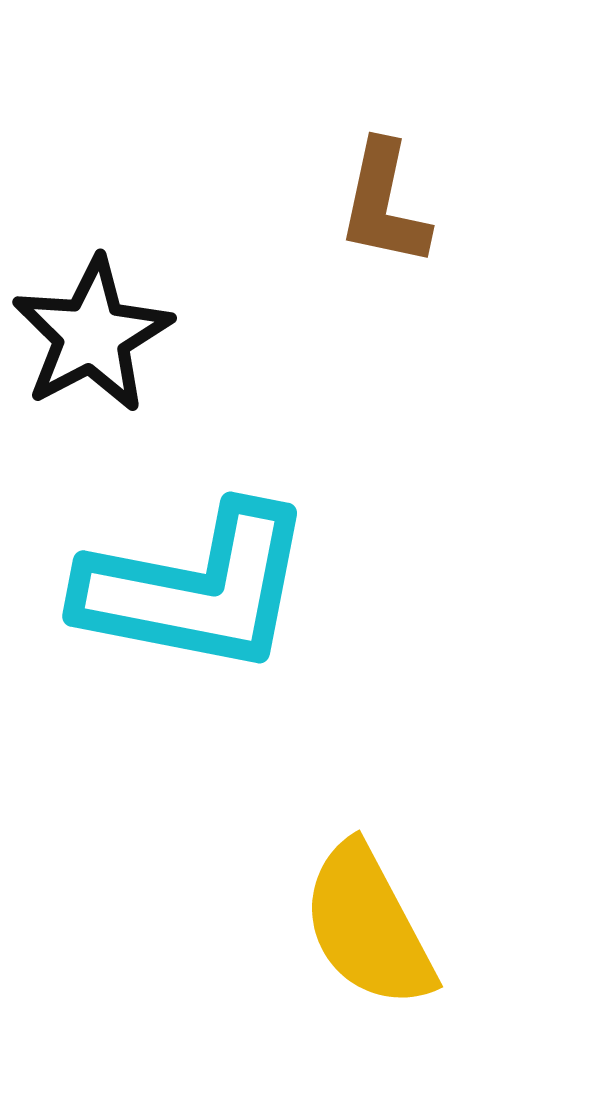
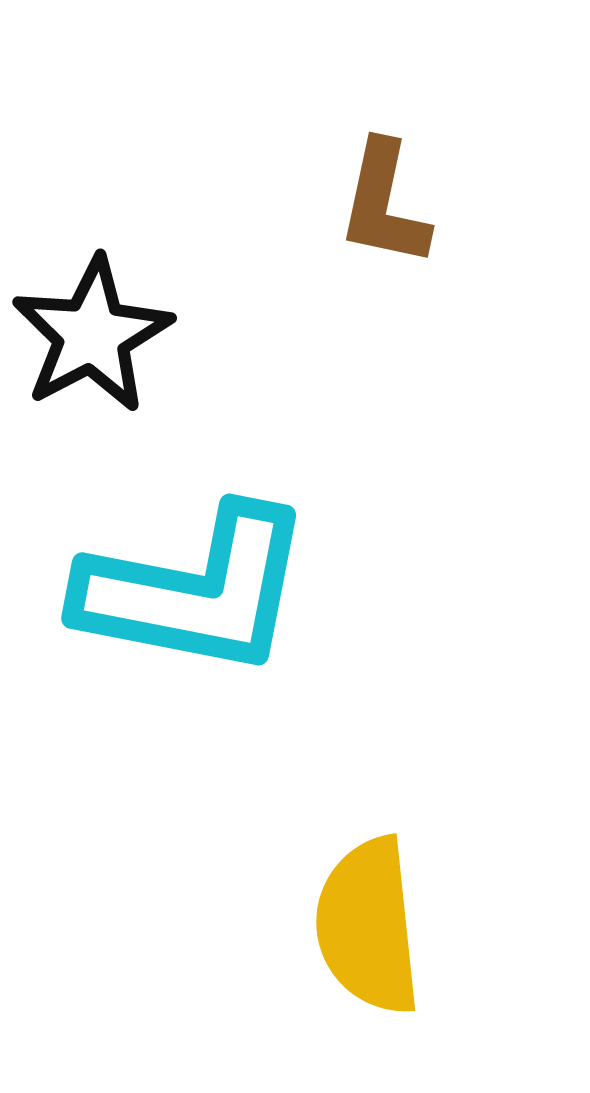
cyan L-shape: moved 1 px left, 2 px down
yellow semicircle: rotated 22 degrees clockwise
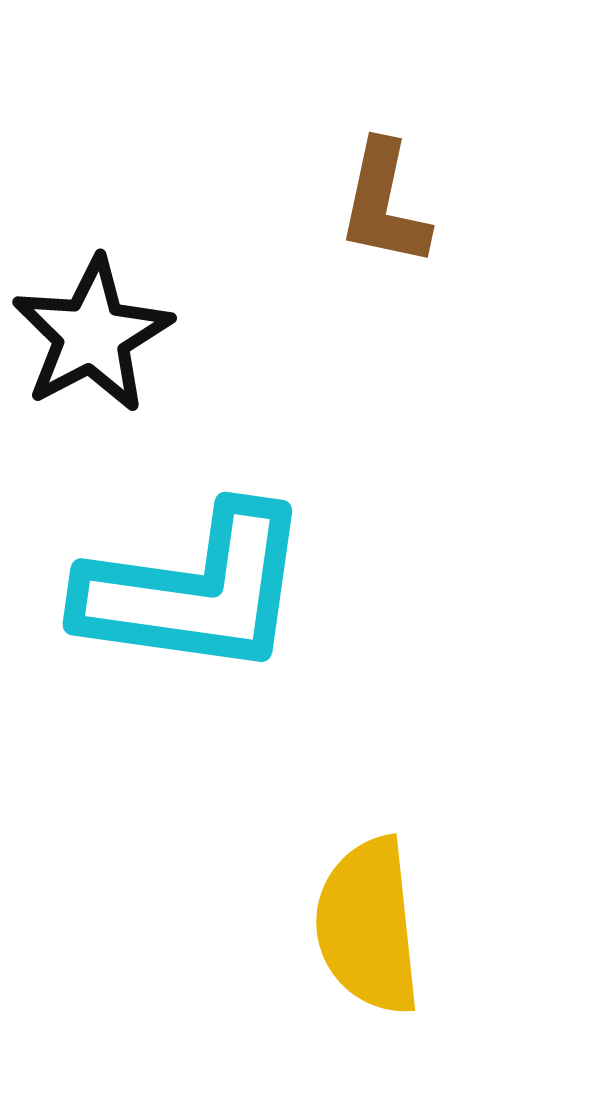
cyan L-shape: rotated 3 degrees counterclockwise
